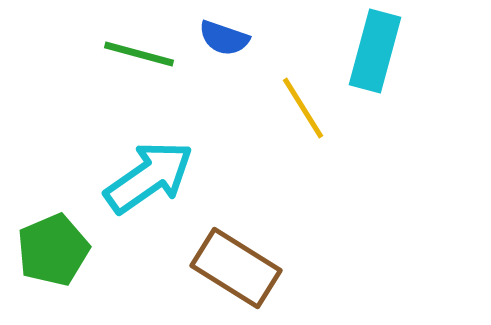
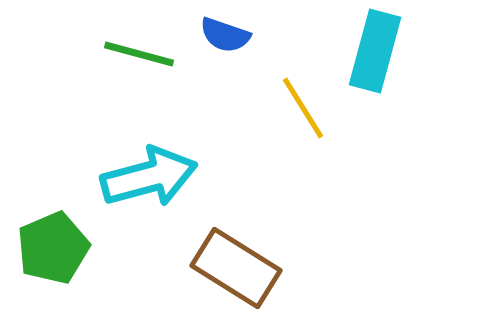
blue semicircle: moved 1 px right, 3 px up
cyan arrow: rotated 20 degrees clockwise
green pentagon: moved 2 px up
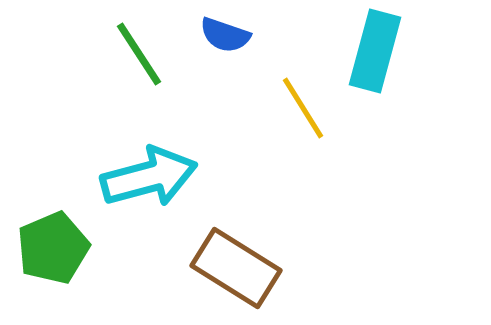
green line: rotated 42 degrees clockwise
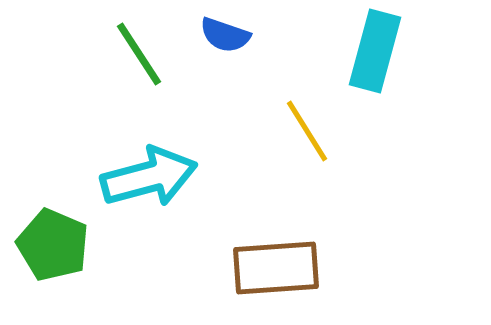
yellow line: moved 4 px right, 23 px down
green pentagon: moved 3 px up; rotated 26 degrees counterclockwise
brown rectangle: moved 40 px right; rotated 36 degrees counterclockwise
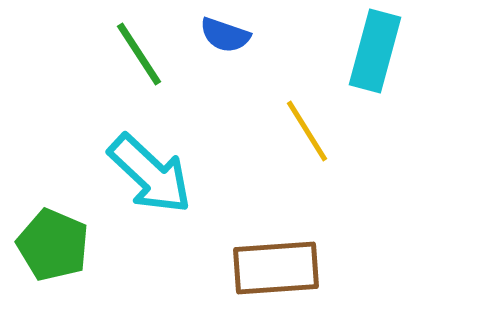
cyan arrow: moved 1 px right, 3 px up; rotated 58 degrees clockwise
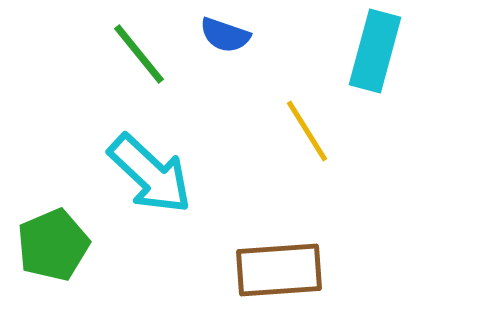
green line: rotated 6 degrees counterclockwise
green pentagon: rotated 26 degrees clockwise
brown rectangle: moved 3 px right, 2 px down
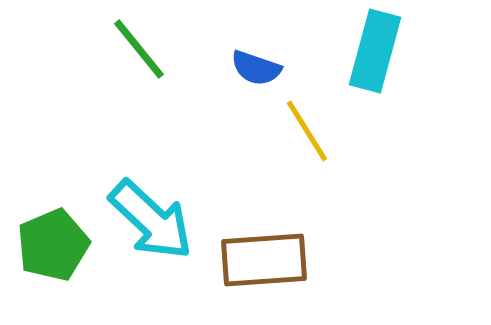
blue semicircle: moved 31 px right, 33 px down
green line: moved 5 px up
cyan arrow: moved 1 px right, 46 px down
brown rectangle: moved 15 px left, 10 px up
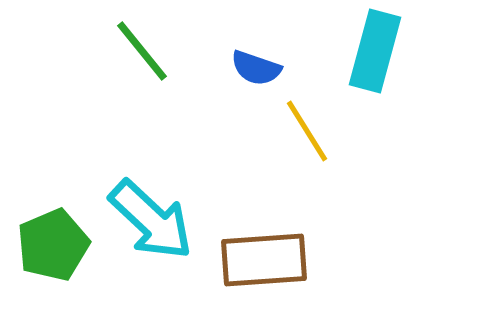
green line: moved 3 px right, 2 px down
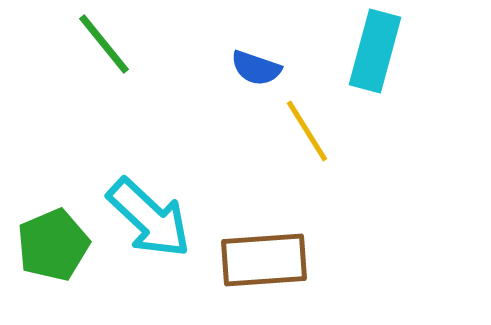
green line: moved 38 px left, 7 px up
cyan arrow: moved 2 px left, 2 px up
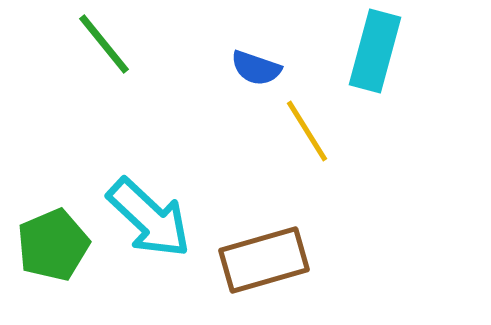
brown rectangle: rotated 12 degrees counterclockwise
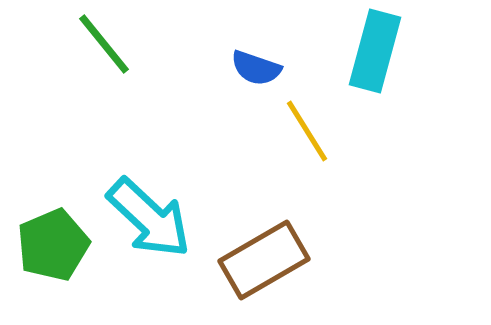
brown rectangle: rotated 14 degrees counterclockwise
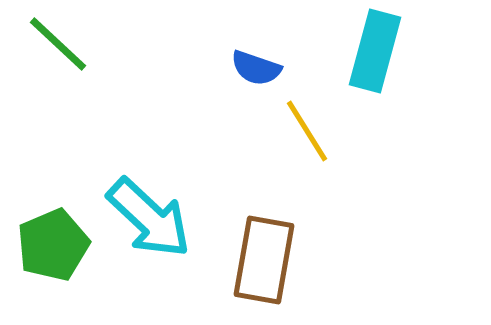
green line: moved 46 px left; rotated 8 degrees counterclockwise
brown rectangle: rotated 50 degrees counterclockwise
